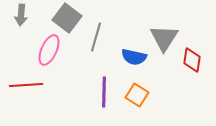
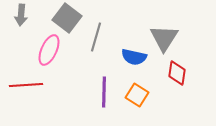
red diamond: moved 15 px left, 13 px down
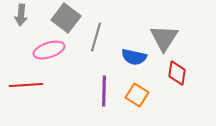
gray square: moved 1 px left
pink ellipse: rotated 48 degrees clockwise
purple line: moved 1 px up
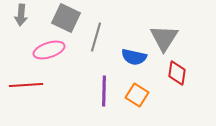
gray square: rotated 12 degrees counterclockwise
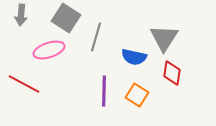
gray square: rotated 8 degrees clockwise
red diamond: moved 5 px left
red line: moved 2 px left, 1 px up; rotated 32 degrees clockwise
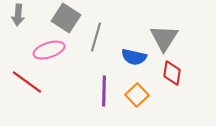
gray arrow: moved 3 px left
red line: moved 3 px right, 2 px up; rotated 8 degrees clockwise
orange square: rotated 15 degrees clockwise
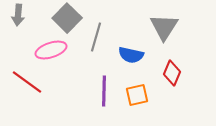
gray square: moved 1 px right; rotated 12 degrees clockwise
gray triangle: moved 11 px up
pink ellipse: moved 2 px right
blue semicircle: moved 3 px left, 2 px up
red diamond: rotated 15 degrees clockwise
orange square: rotated 30 degrees clockwise
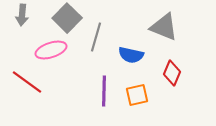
gray arrow: moved 4 px right
gray triangle: rotated 40 degrees counterclockwise
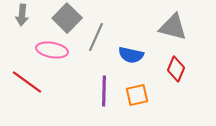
gray triangle: moved 9 px right; rotated 8 degrees counterclockwise
gray line: rotated 8 degrees clockwise
pink ellipse: moved 1 px right; rotated 28 degrees clockwise
red diamond: moved 4 px right, 4 px up
